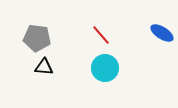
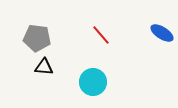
cyan circle: moved 12 px left, 14 px down
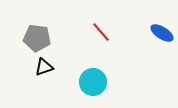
red line: moved 3 px up
black triangle: rotated 24 degrees counterclockwise
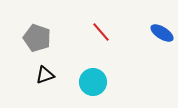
gray pentagon: rotated 12 degrees clockwise
black triangle: moved 1 px right, 8 px down
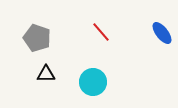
blue ellipse: rotated 20 degrees clockwise
black triangle: moved 1 px right, 1 px up; rotated 18 degrees clockwise
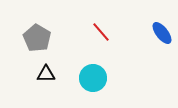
gray pentagon: rotated 12 degrees clockwise
cyan circle: moved 4 px up
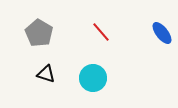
gray pentagon: moved 2 px right, 5 px up
black triangle: rotated 18 degrees clockwise
